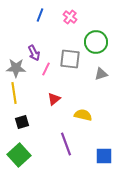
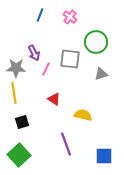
red triangle: rotated 48 degrees counterclockwise
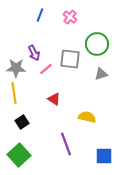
green circle: moved 1 px right, 2 px down
pink line: rotated 24 degrees clockwise
yellow semicircle: moved 4 px right, 2 px down
black square: rotated 16 degrees counterclockwise
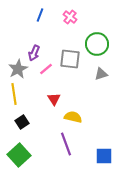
purple arrow: rotated 49 degrees clockwise
gray star: moved 2 px right, 1 px down; rotated 30 degrees counterclockwise
yellow line: moved 1 px down
red triangle: rotated 24 degrees clockwise
yellow semicircle: moved 14 px left
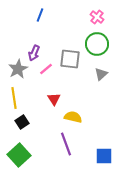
pink cross: moved 27 px right
gray triangle: rotated 24 degrees counterclockwise
yellow line: moved 4 px down
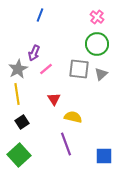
gray square: moved 9 px right, 10 px down
yellow line: moved 3 px right, 4 px up
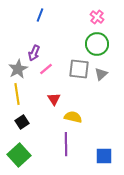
purple line: rotated 20 degrees clockwise
